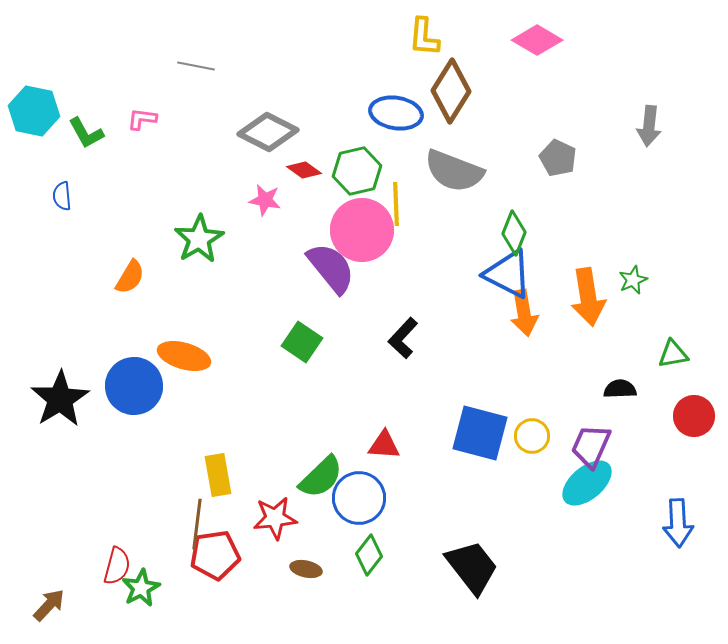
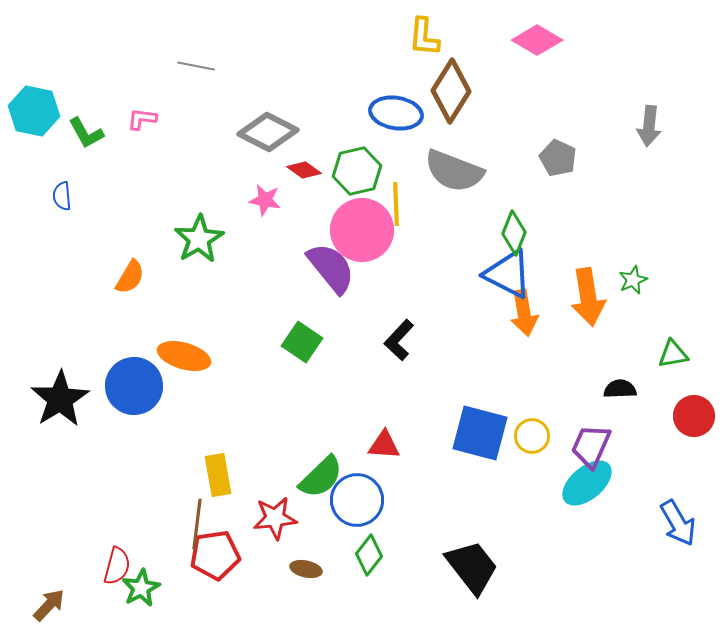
black L-shape at (403, 338): moved 4 px left, 2 px down
blue circle at (359, 498): moved 2 px left, 2 px down
blue arrow at (678, 523): rotated 27 degrees counterclockwise
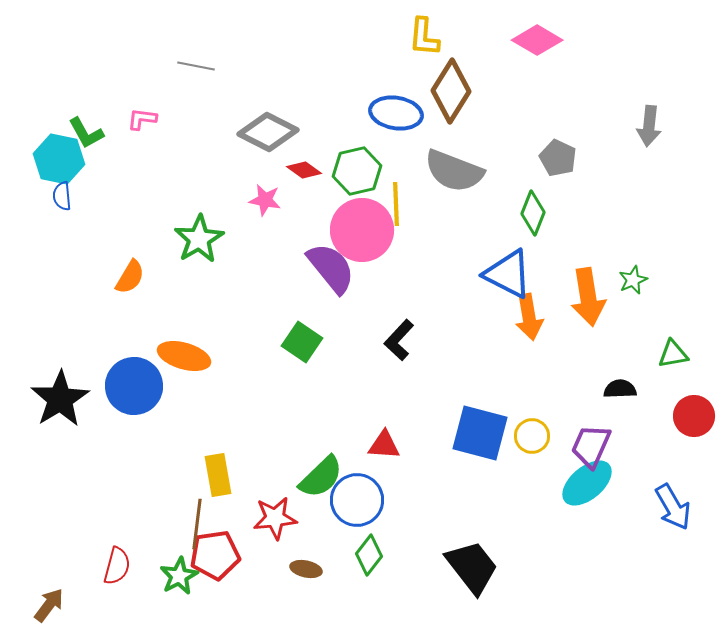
cyan hexagon at (34, 111): moved 25 px right, 48 px down
green diamond at (514, 233): moved 19 px right, 20 px up
orange arrow at (524, 313): moved 5 px right, 4 px down
blue arrow at (678, 523): moved 5 px left, 16 px up
green star at (141, 588): moved 38 px right, 12 px up
brown arrow at (49, 605): rotated 6 degrees counterclockwise
